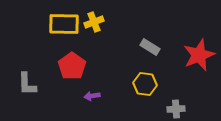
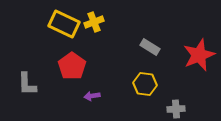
yellow rectangle: rotated 24 degrees clockwise
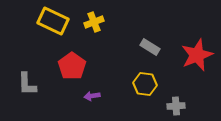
yellow rectangle: moved 11 px left, 3 px up
red star: moved 2 px left
gray cross: moved 3 px up
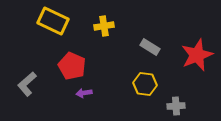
yellow cross: moved 10 px right, 4 px down; rotated 12 degrees clockwise
red pentagon: rotated 12 degrees counterclockwise
gray L-shape: rotated 50 degrees clockwise
purple arrow: moved 8 px left, 3 px up
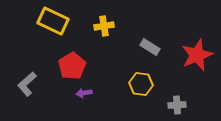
red pentagon: rotated 16 degrees clockwise
yellow hexagon: moved 4 px left
gray cross: moved 1 px right, 1 px up
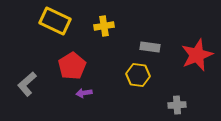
yellow rectangle: moved 2 px right
gray rectangle: rotated 24 degrees counterclockwise
yellow hexagon: moved 3 px left, 9 px up
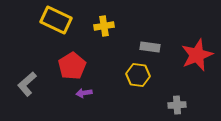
yellow rectangle: moved 1 px right, 1 px up
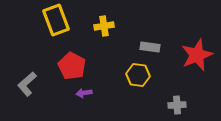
yellow rectangle: rotated 44 degrees clockwise
red pentagon: rotated 12 degrees counterclockwise
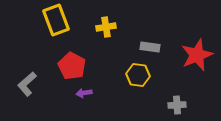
yellow cross: moved 2 px right, 1 px down
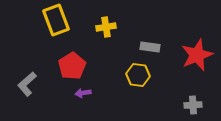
red pentagon: rotated 12 degrees clockwise
purple arrow: moved 1 px left
gray cross: moved 16 px right
